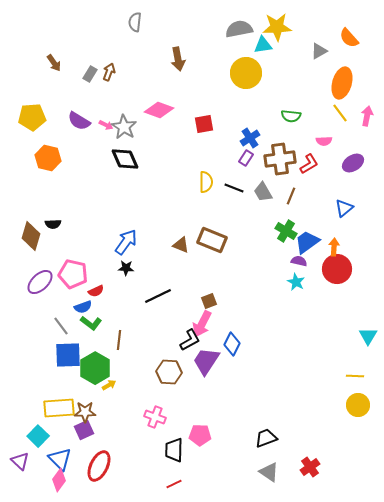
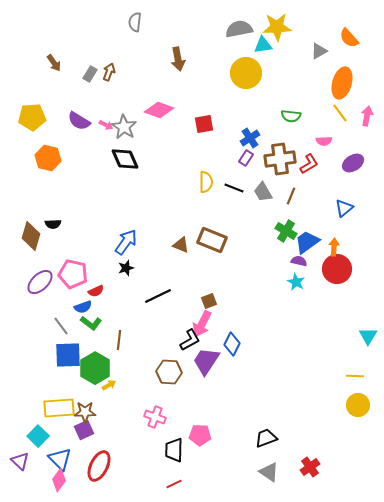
black star at (126, 268): rotated 21 degrees counterclockwise
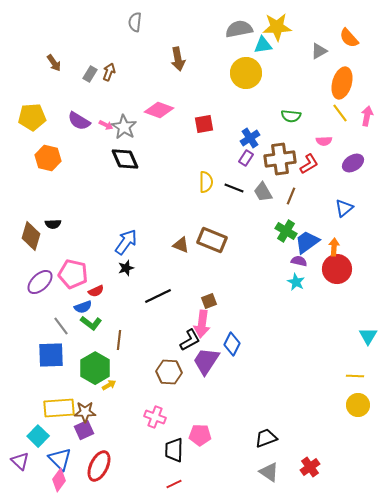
pink arrow at (202, 324): rotated 20 degrees counterclockwise
blue square at (68, 355): moved 17 px left
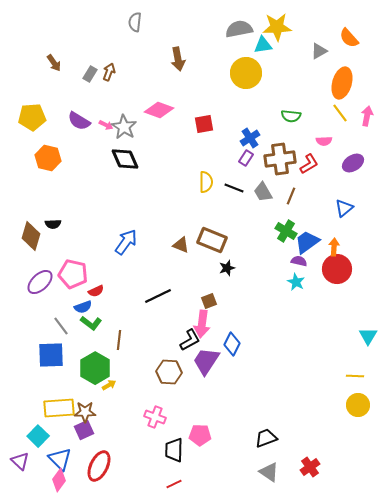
black star at (126, 268): moved 101 px right
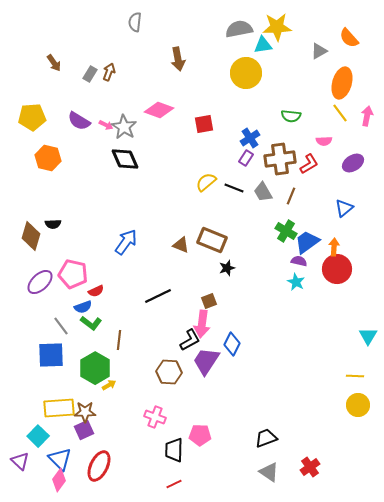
yellow semicircle at (206, 182): rotated 130 degrees counterclockwise
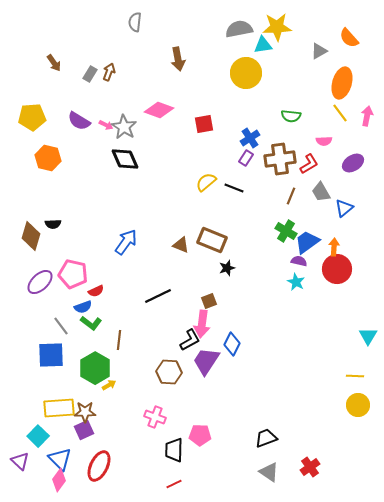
gray trapezoid at (263, 192): moved 58 px right
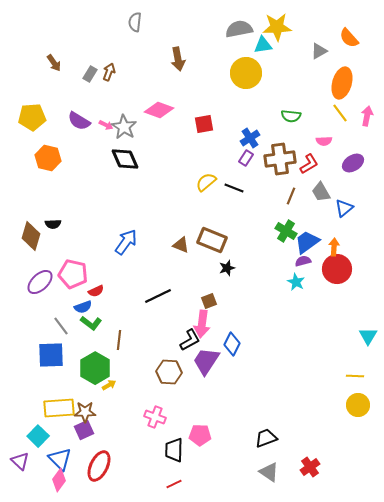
purple semicircle at (299, 261): moved 4 px right; rotated 28 degrees counterclockwise
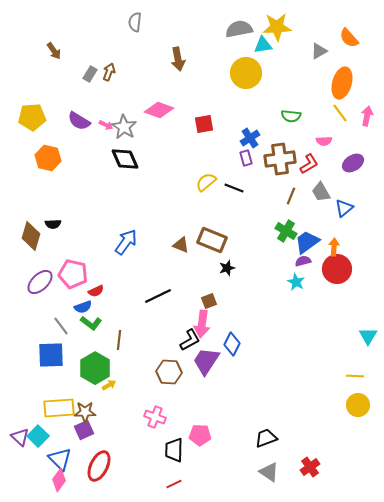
brown arrow at (54, 63): moved 12 px up
purple rectangle at (246, 158): rotated 49 degrees counterclockwise
purple triangle at (20, 461): moved 24 px up
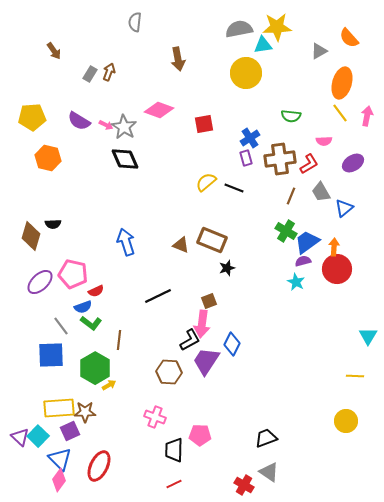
blue arrow at (126, 242): rotated 52 degrees counterclockwise
yellow circle at (358, 405): moved 12 px left, 16 px down
purple square at (84, 430): moved 14 px left, 1 px down
red cross at (310, 467): moved 66 px left, 18 px down; rotated 24 degrees counterclockwise
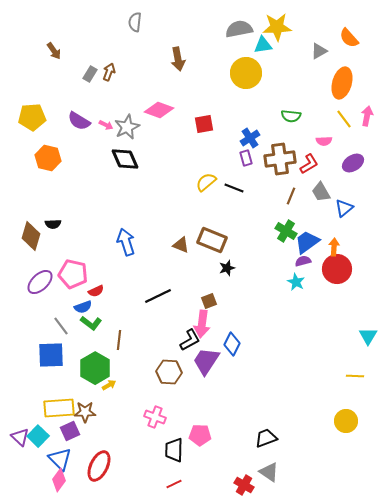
yellow line at (340, 113): moved 4 px right, 6 px down
gray star at (124, 127): moved 3 px right; rotated 15 degrees clockwise
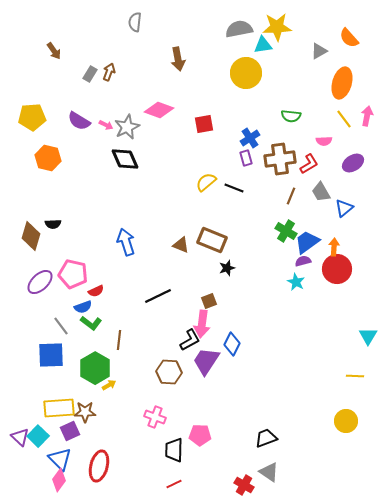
red ellipse at (99, 466): rotated 12 degrees counterclockwise
